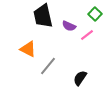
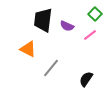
black trapezoid: moved 4 px down; rotated 20 degrees clockwise
purple semicircle: moved 2 px left
pink line: moved 3 px right
gray line: moved 3 px right, 2 px down
black semicircle: moved 6 px right, 1 px down
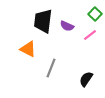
black trapezoid: moved 1 px down
gray line: rotated 18 degrees counterclockwise
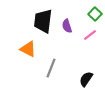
purple semicircle: rotated 48 degrees clockwise
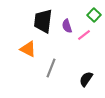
green square: moved 1 px left, 1 px down
pink line: moved 6 px left
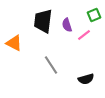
green square: rotated 24 degrees clockwise
purple semicircle: moved 1 px up
orange triangle: moved 14 px left, 6 px up
gray line: moved 3 px up; rotated 54 degrees counterclockwise
black semicircle: rotated 140 degrees counterclockwise
